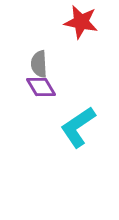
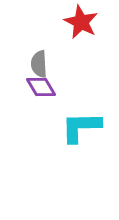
red star: rotated 16 degrees clockwise
cyan L-shape: moved 3 px right; rotated 33 degrees clockwise
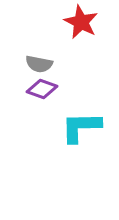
gray semicircle: rotated 76 degrees counterclockwise
purple diamond: moved 1 px right, 2 px down; rotated 40 degrees counterclockwise
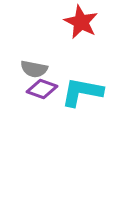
gray semicircle: moved 5 px left, 5 px down
cyan L-shape: moved 1 px right, 35 px up; rotated 12 degrees clockwise
